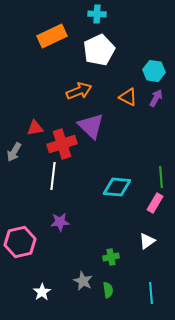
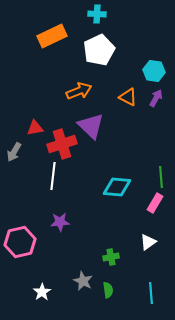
white triangle: moved 1 px right, 1 px down
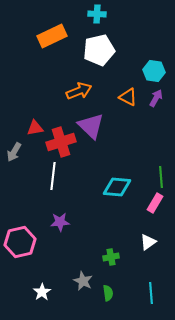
white pentagon: rotated 12 degrees clockwise
red cross: moved 1 px left, 2 px up
green semicircle: moved 3 px down
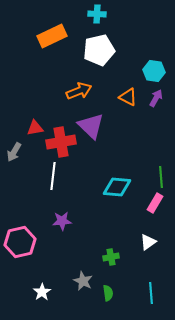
red cross: rotated 8 degrees clockwise
purple star: moved 2 px right, 1 px up
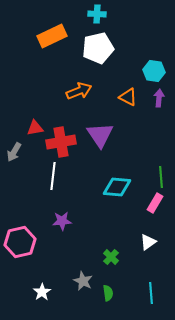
white pentagon: moved 1 px left, 2 px up
purple arrow: moved 3 px right; rotated 24 degrees counterclockwise
purple triangle: moved 9 px right, 9 px down; rotated 12 degrees clockwise
green cross: rotated 35 degrees counterclockwise
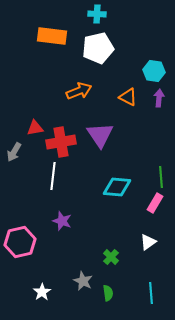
orange rectangle: rotated 32 degrees clockwise
purple star: rotated 24 degrees clockwise
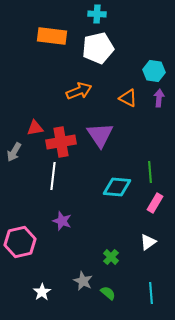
orange triangle: moved 1 px down
green line: moved 11 px left, 5 px up
green semicircle: rotated 42 degrees counterclockwise
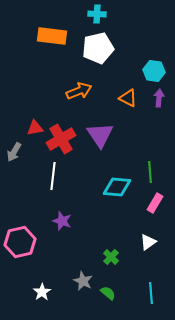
red cross: moved 3 px up; rotated 20 degrees counterclockwise
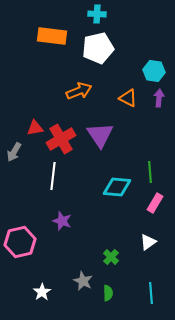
green semicircle: rotated 49 degrees clockwise
